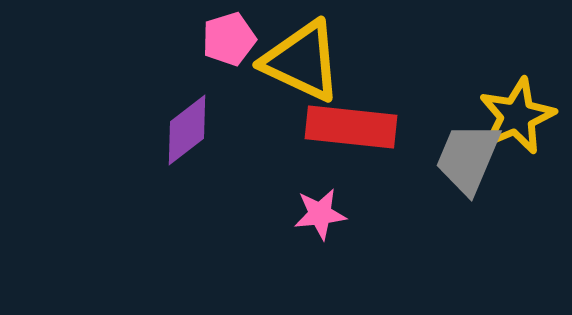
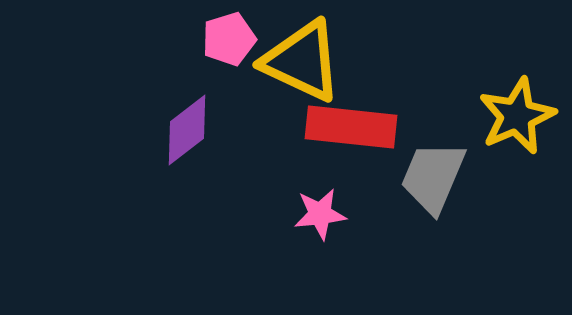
gray trapezoid: moved 35 px left, 19 px down
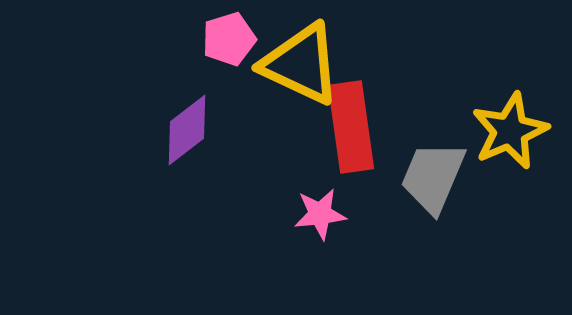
yellow triangle: moved 1 px left, 3 px down
yellow star: moved 7 px left, 15 px down
red rectangle: rotated 76 degrees clockwise
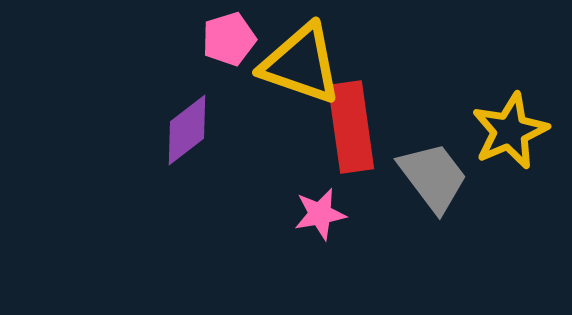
yellow triangle: rotated 6 degrees counterclockwise
gray trapezoid: rotated 120 degrees clockwise
pink star: rotated 4 degrees counterclockwise
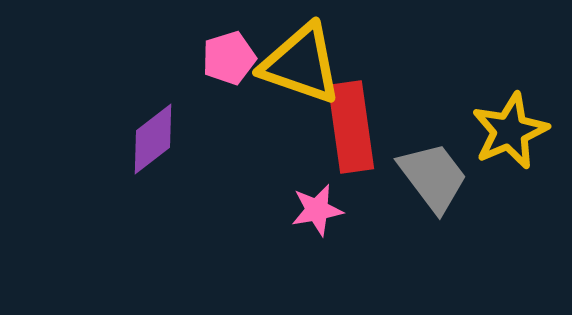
pink pentagon: moved 19 px down
purple diamond: moved 34 px left, 9 px down
pink star: moved 3 px left, 4 px up
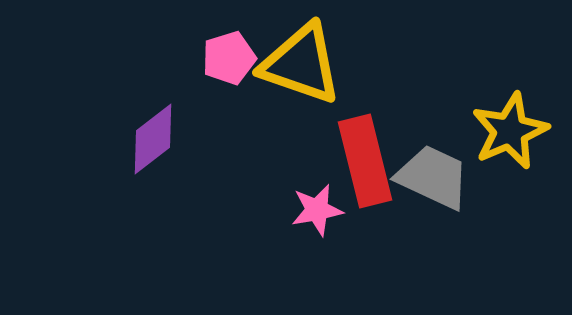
red rectangle: moved 14 px right, 34 px down; rotated 6 degrees counterclockwise
gray trapezoid: rotated 28 degrees counterclockwise
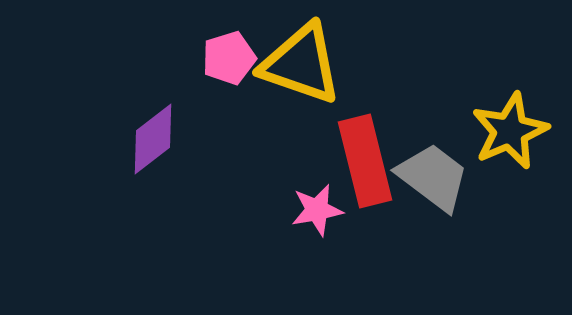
gray trapezoid: rotated 12 degrees clockwise
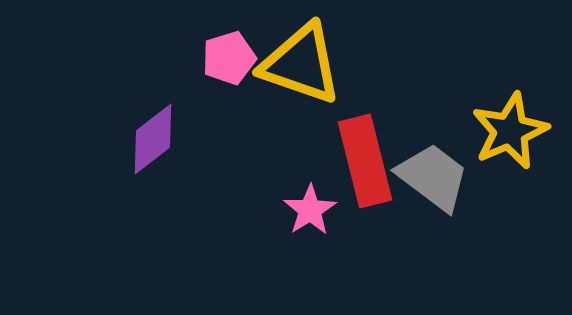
pink star: moved 7 px left; rotated 22 degrees counterclockwise
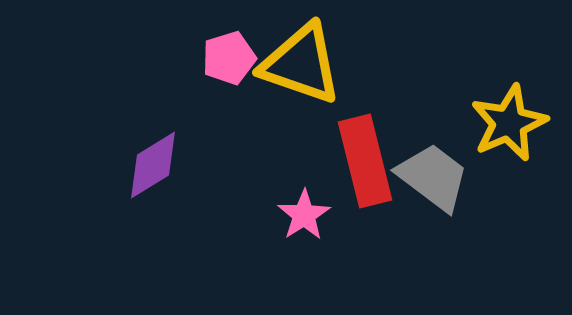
yellow star: moved 1 px left, 8 px up
purple diamond: moved 26 px down; rotated 6 degrees clockwise
pink star: moved 6 px left, 5 px down
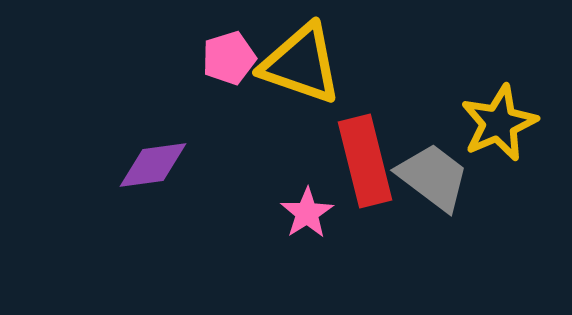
yellow star: moved 10 px left
purple diamond: rotated 24 degrees clockwise
pink star: moved 3 px right, 2 px up
